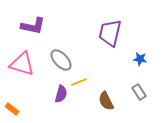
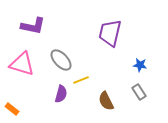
blue star: moved 6 px down
yellow line: moved 2 px right, 2 px up
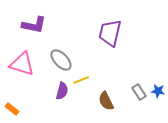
purple L-shape: moved 1 px right, 1 px up
blue star: moved 18 px right, 26 px down
purple semicircle: moved 1 px right, 3 px up
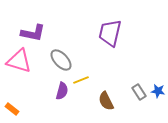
purple L-shape: moved 1 px left, 8 px down
pink triangle: moved 3 px left, 3 px up
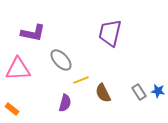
pink triangle: moved 1 px left, 8 px down; rotated 20 degrees counterclockwise
purple semicircle: moved 3 px right, 12 px down
brown semicircle: moved 3 px left, 8 px up
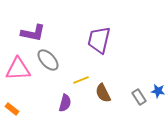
purple trapezoid: moved 11 px left, 7 px down
gray ellipse: moved 13 px left
gray rectangle: moved 5 px down
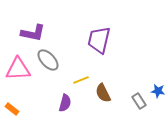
gray rectangle: moved 4 px down
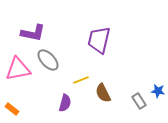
pink triangle: rotated 8 degrees counterclockwise
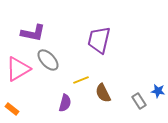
pink triangle: rotated 20 degrees counterclockwise
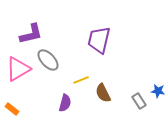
purple L-shape: moved 2 px left, 1 px down; rotated 25 degrees counterclockwise
